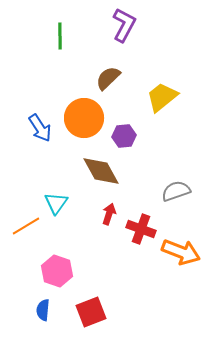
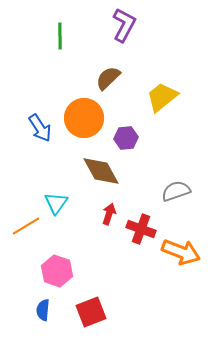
purple hexagon: moved 2 px right, 2 px down
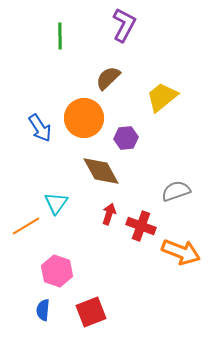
red cross: moved 3 px up
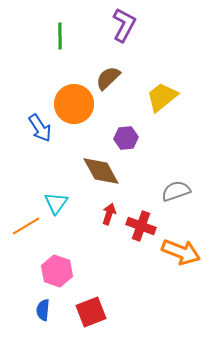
orange circle: moved 10 px left, 14 px up
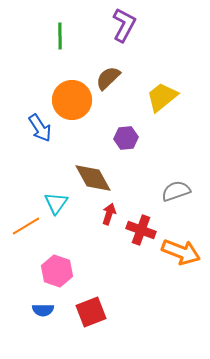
orange circle: moved 2 px left, 4 px up
brown diamond: moved 8 px left, 7 px down
red cross: moved 4 px down
blue semicircle: rotated 95 degrees counterclockwise
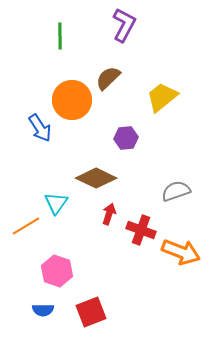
brown diamond: moved 3 px right; rotated 36 degrees counterclockwise
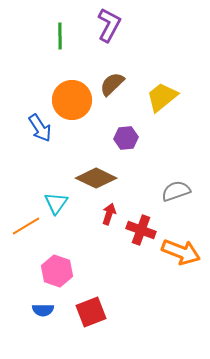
purple L-shape: moved 15 px left
brown semicircle: moved 4 px right, 6 px down
